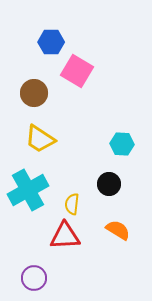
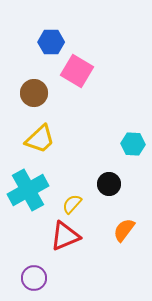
yellow trapezoid: rotated 76 degrees counterclockwise
cyan hexagon: moved 11 px right
yellow semicircle: rotated 35 degrees clockwise
orange semicircle: moved 6 px right; rotated 85 degrees counterclockwise
red triangle: rotated 20 degrees counterclockwise
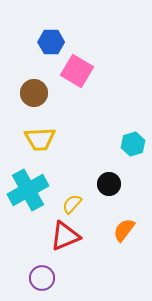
yellow trapezoid: rotated 40 degrees clockwise
cyan hexagon: rotated 20 degrees counterclockwise
purple circle: moved 8 px right
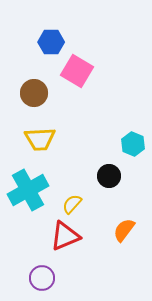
cyan hexagon: rotated 20 degrees counterclockwise
black circle: moved 8 px up
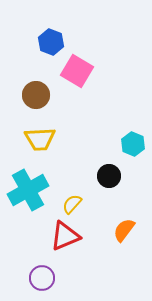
blue hexagon: rotated 20 degrees clockwise
brown circle: moved 2 px right, 2 px down
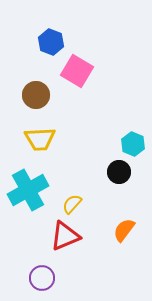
black circle: moved 10 px right, 4 px up
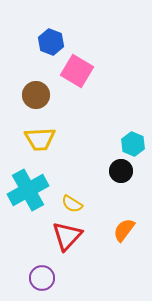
black circle: moved 2 px right, 1 px up
yellow semicircle: rotated 100 degrees counterclockwise
red triangle: moved 2 px right; rotated 24 degrees counterclockwise
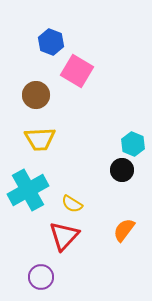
black circle: moved 1 px right, 1 px up
red triangle: moved 3 px left
purple circle: moved 1 px left, 1 px up
